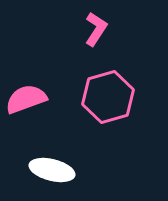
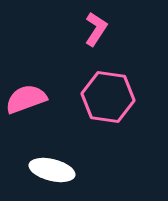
pink hexagon: rotated 24 degrees clockwise
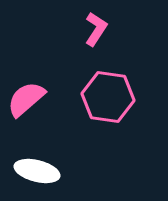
pink semicircle: rotated 21 degrees counterclockwise
white ellipse: moved 15 px left, 1 px down
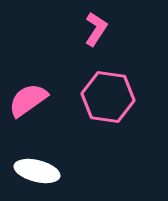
pink semicircle: moved 2 px right, 1 px down; rotated 6 degrees clockwise
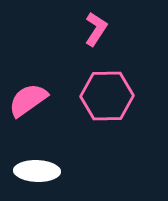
pink hexagon: moved 1 px left, 1 px up; rotated 9 degrees counterclockwise
white ellipse: rotated 12 degrees counterclockwise
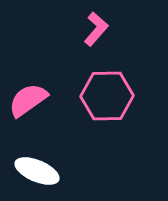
pink L-shape: rotated 8 degrees clockwise
white ellipse: rotated 21 degrees clockwise
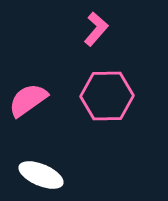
white ellipse: moved 4 px right, 4 px down
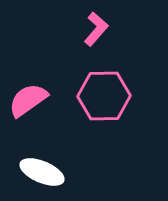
pink hexagon: moved 3 px left
white ellipse: moved 1 px right, 3 px up
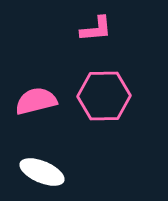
pink L-shape: rotated 44 degrees clockwise
pink semicircle: moved 8 px right, 1 px down; rotated 21 degrees clockwise
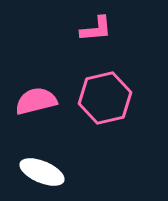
pink hexagon: moved 1 px right, 2 px down; rotated 12 degrees counterclockwise
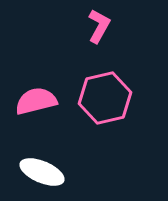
pink L-shape: moved 3 px right, 3 px up; rotated 56 degrees counterclockwise
